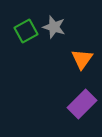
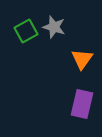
purple rectangle: rotated 32 degrees counterclockwise
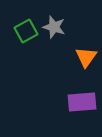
orange triangle: moved 4 px right, 2 px up
purple rectangle: moved 2 px up; rotated 72 degrees clockwise
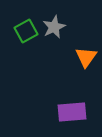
gray star: rotated 30 degrees clockwise
purple rectangle: moved 10 px left, 10 px down
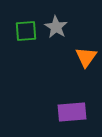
gray star: moved 2 px right; rotated 15 degrees counterclockwise
green square: rotated 25 degrees clockwise
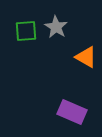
orange triangle: rotated 35 degrees counterclockwise
purple rectangle: rotated 28 degrees clockwise
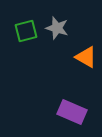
gray star: moved 1 px right, 1 px down; rotated 15 degrees counterclockwise
green square: rotated 10 degrees counterclockwise
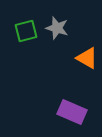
orange triangle: moved 1 px right, 1 px down
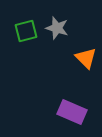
orange triangle: moved 1 px left; rotated 15 degrees clockwise
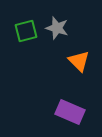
orange triangle: moved 7 px left, 3 px down
purple rectangle: moved 2 px left
